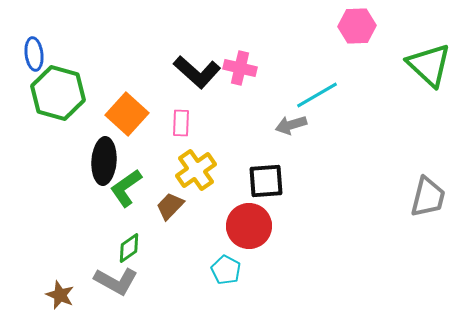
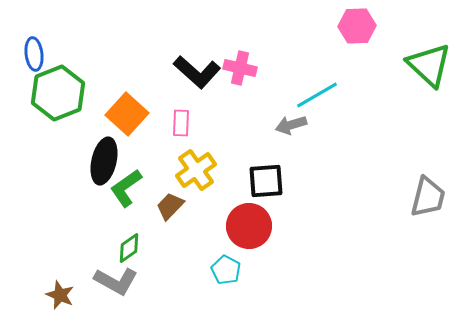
green hexagon: rotated 22 degrees clockwise
black ellipse: rotated 9 degrees clockwise
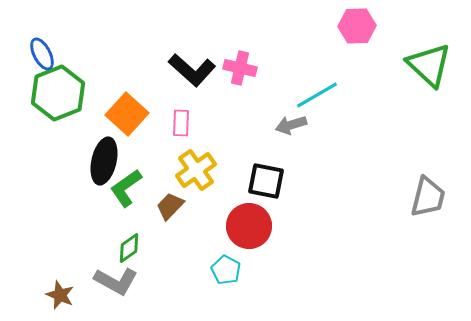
blue ellipse: moved 8 px right; rotated 20 degrees counterclockwise
black L-shape: moved 5 px left, 2 px up
black square: rotated 15 degrees clockwise
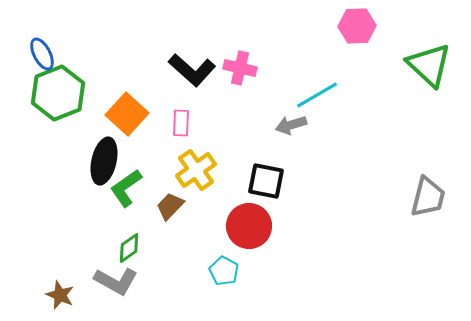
cyan pentagon: moved 2 px left, 1 px down
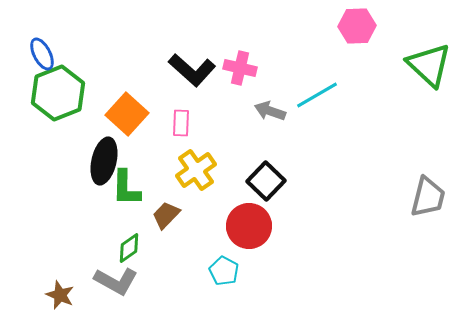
gray arrow: moved 21 px left, 14 px up; rotated 36 degrees clockwise
black square: rotated 33 degrees clockwise
green L-shape: rotated 54 degrees counterclockwise
brown trapezoid: moved 4 px left, 9 px down
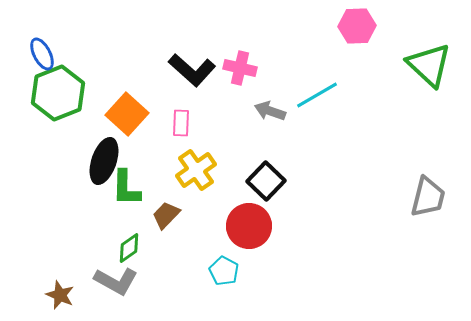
black ellipse: rotated 6 degrees clockwise
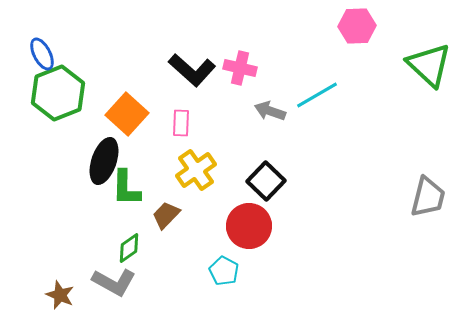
gray L-shape: moved 2 px left, 1 px down
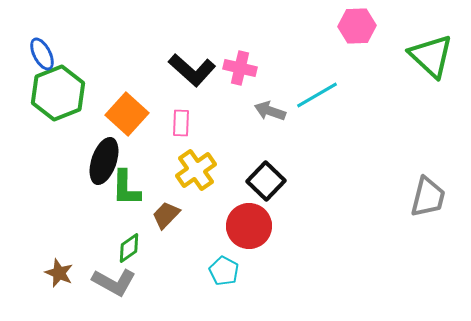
green triangle: moved 2 px right, 9 px up
brown star: moved 1 px left, 22 px up
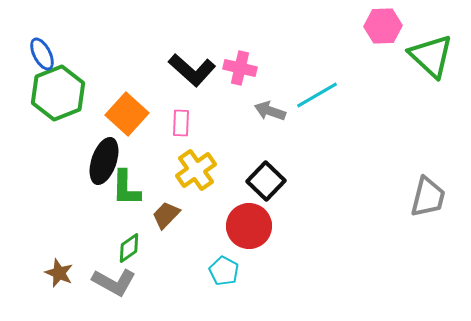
pink hexagon: moved 26 px right
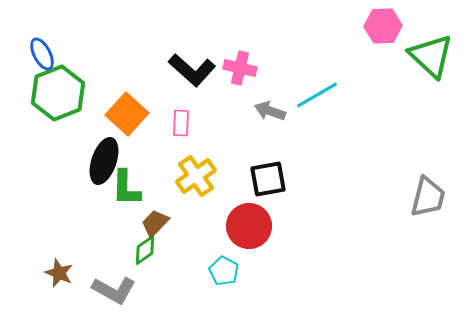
yellow cross: moved 6 px down
black square: moved 2 px right, 2 px up; rotated 36 degrees clockwise
brown trapezoid: moved 11 px left, 8 px down
green diamond: moved 16 px right, 2 px down
gray L-shape: moved 8 px down
